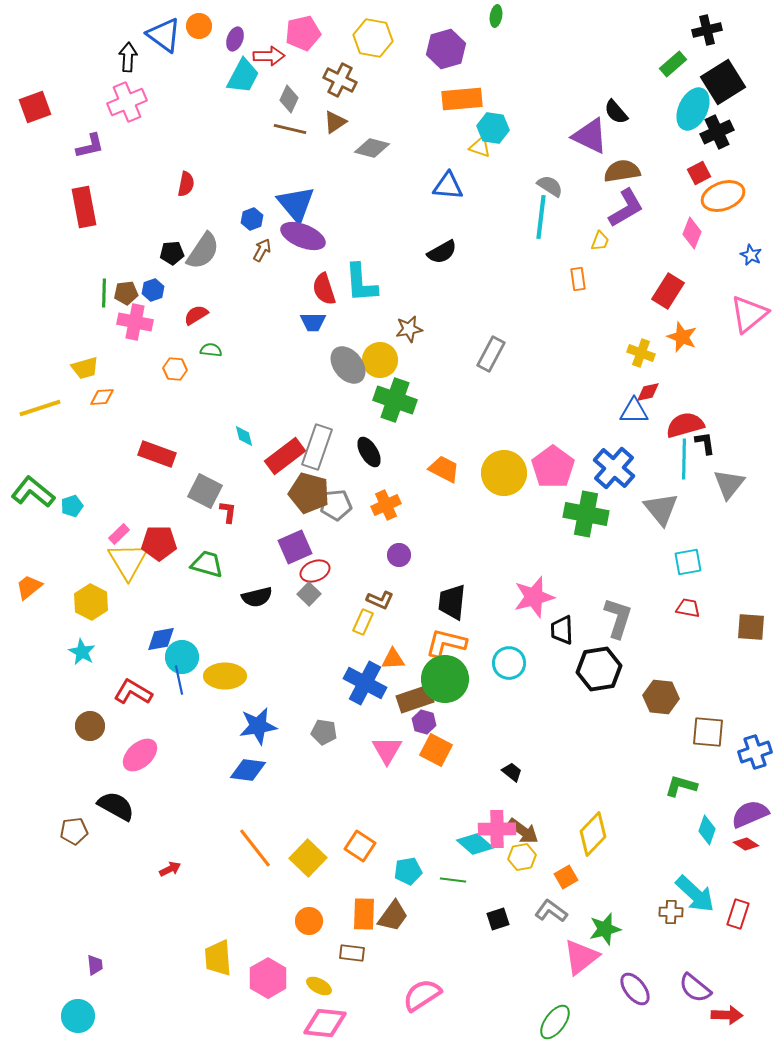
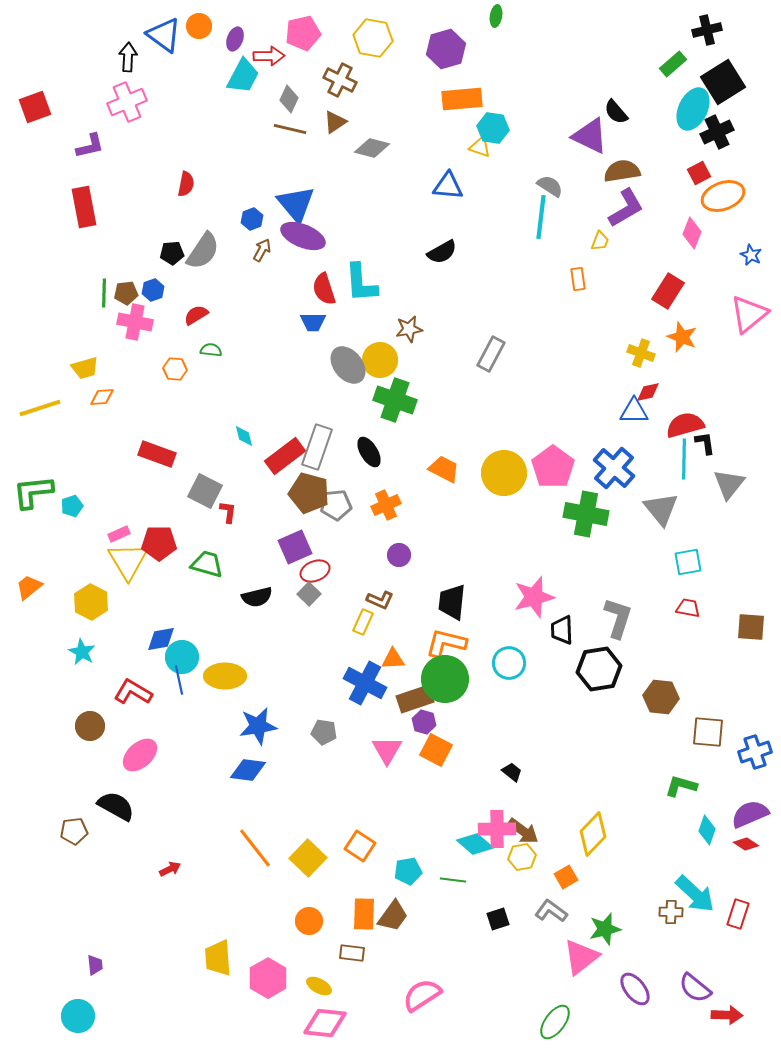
green L-shape at (33, 492): rotated 45 degrees counterclockwise
pink rectangle at (119, 534): rotated 20 degrees clockwise
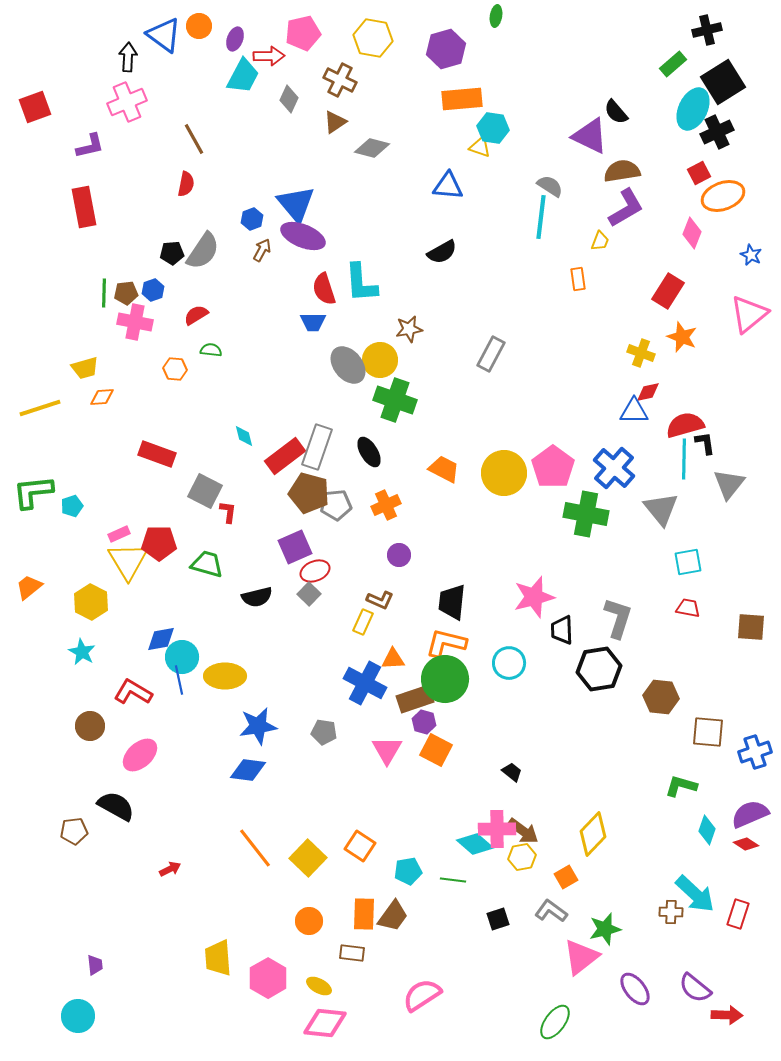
brown line at (290, 129): moved 96 px left, 10 px down; rotated 48 degrees clockwise
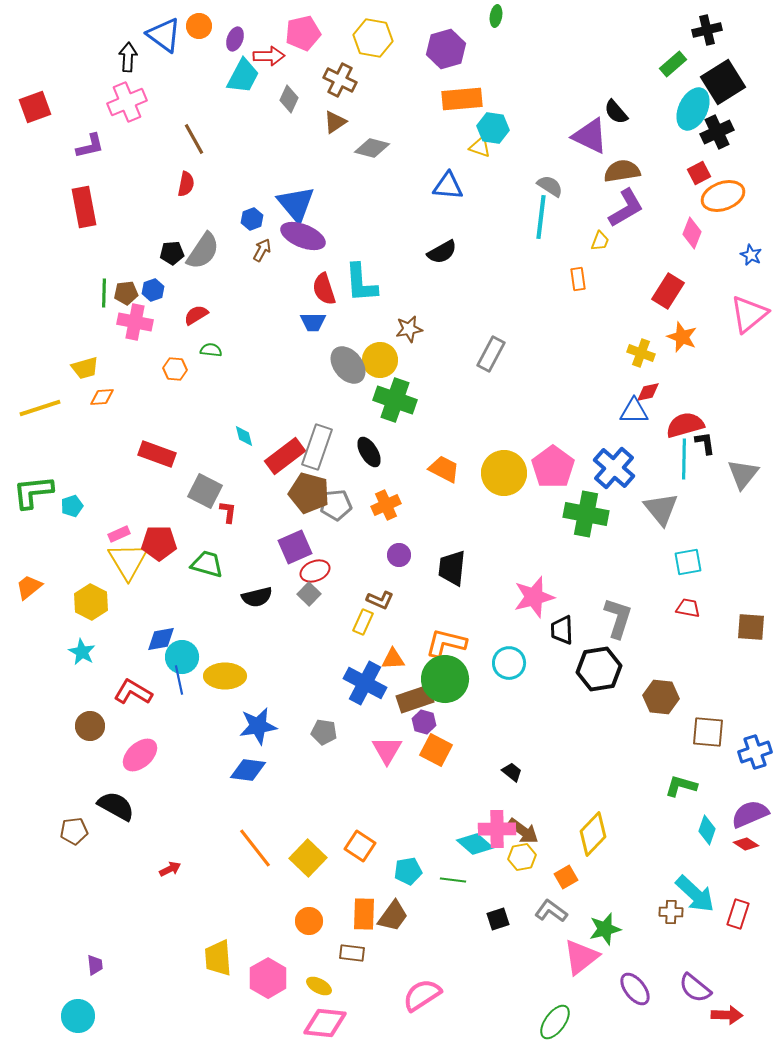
gray triangle at (729, 484): moved 14 px right, 10 px up
black trapezoid at (452, 602): moved 34 px up
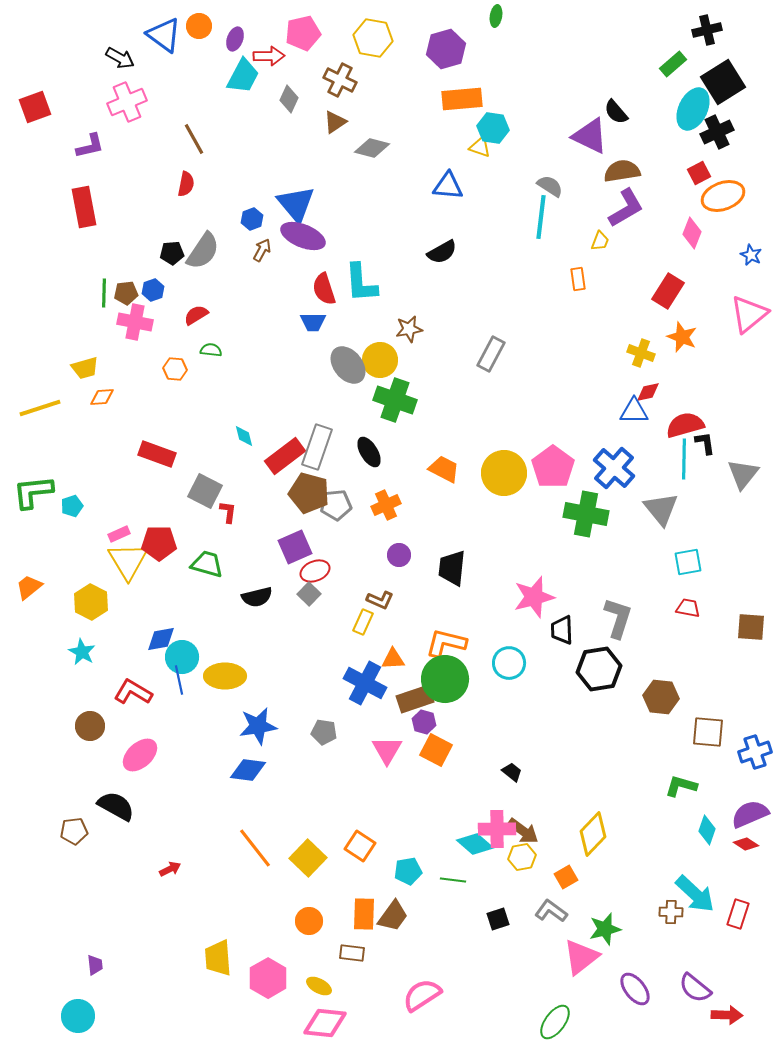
black arrow at (128, 57): moved 8 px left, 1 px down; rotated 116 degrees clockwise
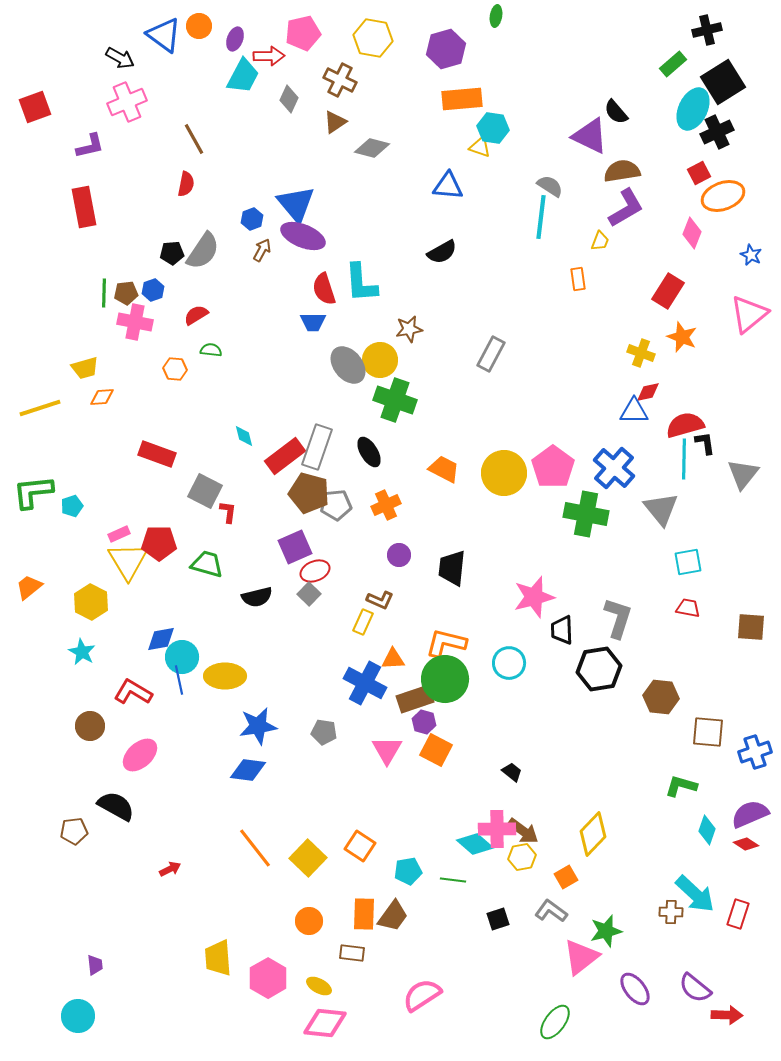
green star at (605, 929): moved 1 px right, 2 px down
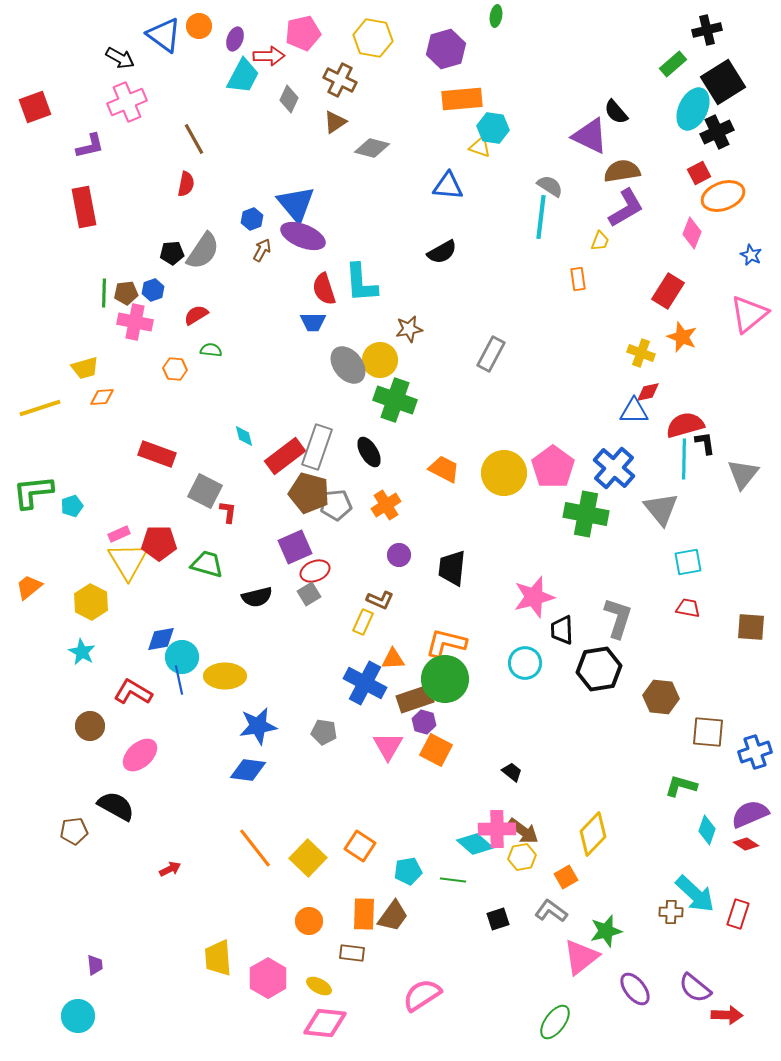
orange cross at (386, 505): rotated 8 degrees counterclockwise
gray square at (309, 594): rotated 15 degrees clockwise
cyan circle at (509, 663): moved 16 px right
pink triangle at (387, 750): moved 1 px right, 4 px up
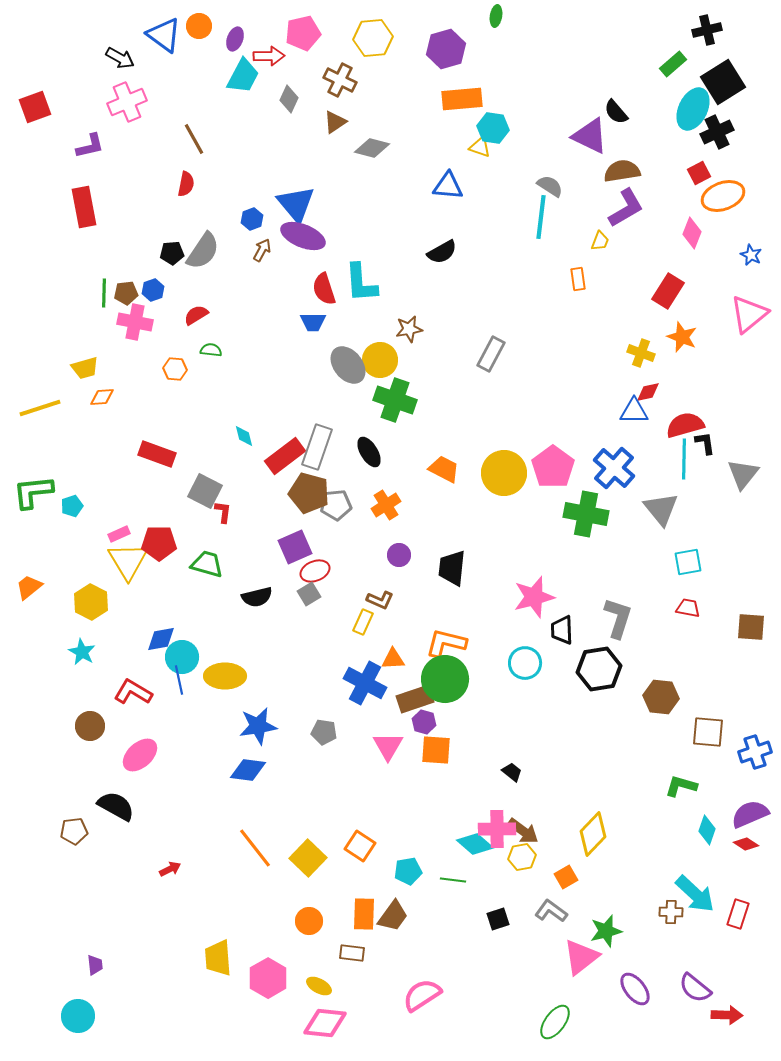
yellow hexagon at (373, 38): rotated 15 degrees counterclockwise
red L-shape at (228, 512): moved 5 px left
orange square at (436, 750): rotated 24 degrees counterclockwise
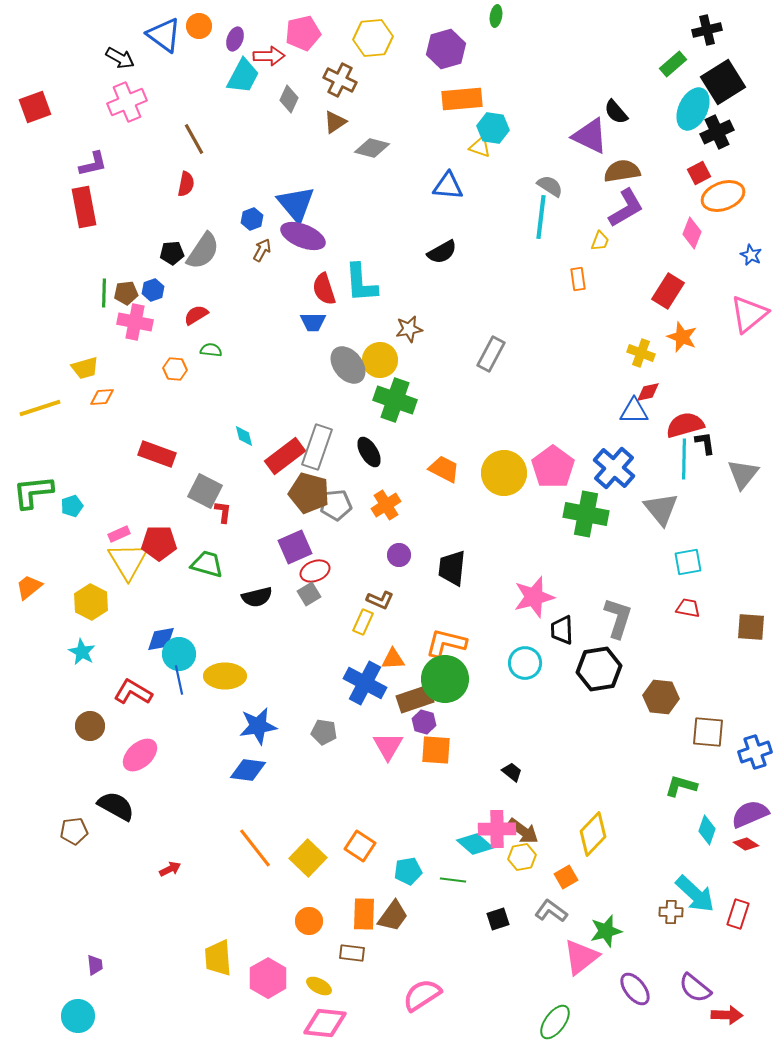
purple L-shape at (90, 146): moved 3 px right, 18 px down
cyan circle at (182, 657): moved 3 px left, 3 px up
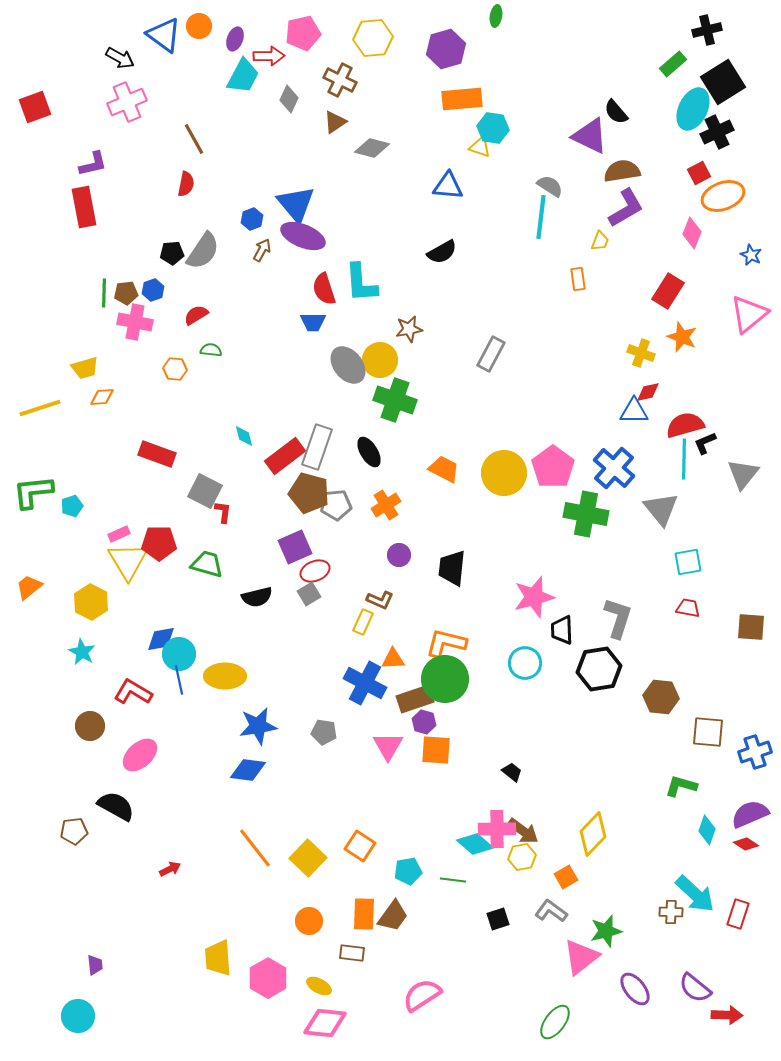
black L-shape at (705, 443): rotated 105 degrees counterclockwise
